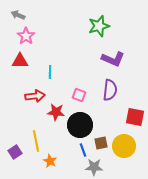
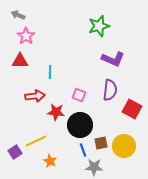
red square: moved 3 px left, 8 px up; rotated 18 degrees clockwise
yellow line: rotated 75 degrees clockwise
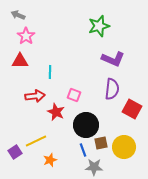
purple semicircle: moved 2 px right, 1 px up
pink square: moved 5 px left
red star: rotated 18 degrees clockwise
black circle: moved 6 px right
yellow circle: moved 1 px down
orange star: moved 1 px up; rotated 24 degrees clockwise
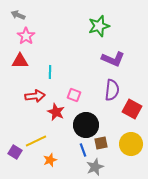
purple semicircle: moved 1 px down
yellow circle: moved 7 px right, 3 px up
purple square: rotated 24 degrees counterclockwise
gray star: moved 1 px right; rotated 24 degrees counterclockwise
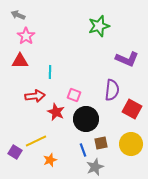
purple L-shape: moved 14 px right
black circle: moved 6 px up
